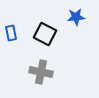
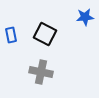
blue star: moved 9 px right
blue rectangle: moved 2 px down
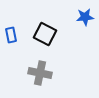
gray cross: moved 1 px left, 1 px down
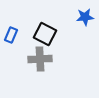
blue rectangle: rotated 35 degrees clockwise
gray cross: moved 14 px up; rotated 15 degrees counterclockwise
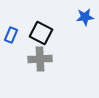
black square: moved 4 px left, 1 px up
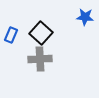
blue star: rotated 12 degrees clockwise
black square: rotated 15 degrees clockwise
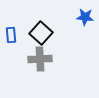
blue rectangle: rotated 28 degrees counterclockwise
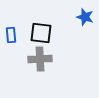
blue star: rotated 12 degrees clockwise
black square: rotated 35 degrees counterclockwise
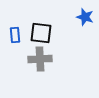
blue rectangle: moved 4 px right
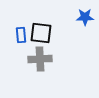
blue star: rotated 18 degrees counterclockwise
blue rectangle: moved 6 px right
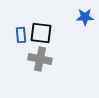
gray cross: rotated 15 degrees clockwise
